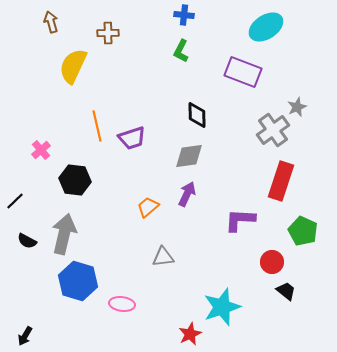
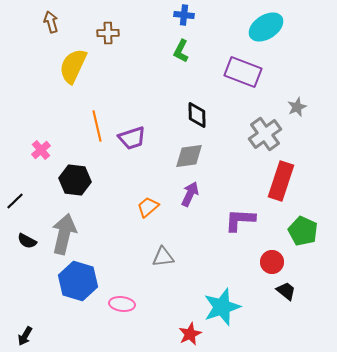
gray cross: moved 8 px left, 4 px down
purple arrow: moved 3 px right
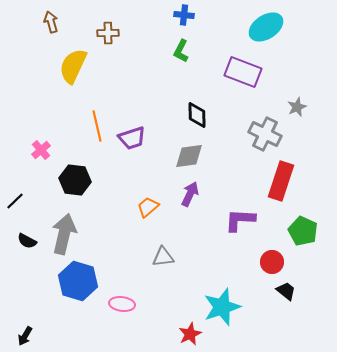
gray cross: rotated 28 degrees counterclockwise
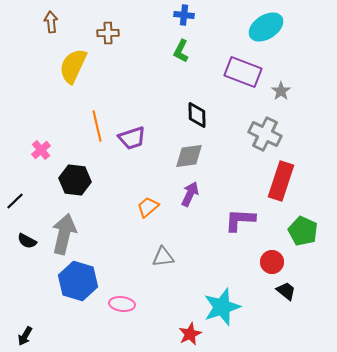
brown arrow: rotated 10 degrees clockwise
gray star: moved 16 px left, 16 px up; rotated 12 degrees counterclockwise
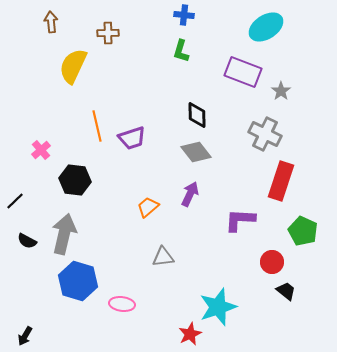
green L-shape: rotated 10 degrees counterclockwise
gray diamond: moved 7 px right, 4 px up; rotated 60 degrees clockwise
cyan star: moved 4 px left
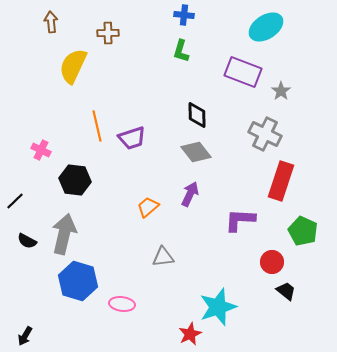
pink cross: rotated 24 degrees counterclockwise
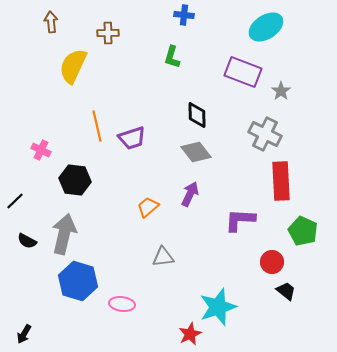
green L-shape: moved 9 px left, 6 px down
red rectangle: rotated 21 degrees counterclockwise
black arrow: moved 1 px left, 2 px up
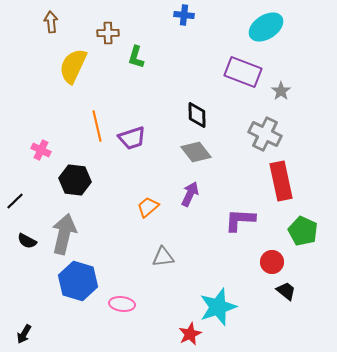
green L-shape: moved 36 px left
red rectangle: rotated 9 degrees counterclockwise
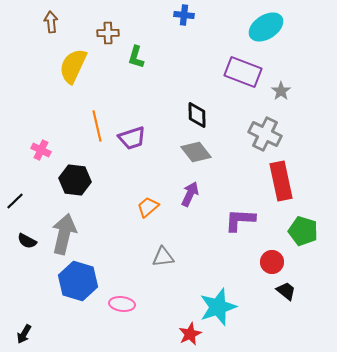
green pentagon: rotated 8 degrees counterclockwise
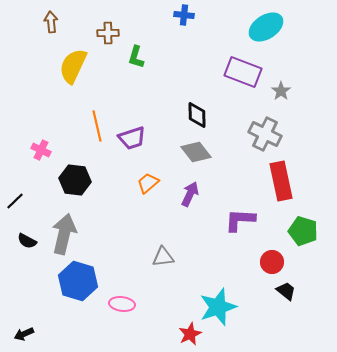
orange trapezoid: moved 24 px up
black arrow: rotated 36 degrees clockwise
